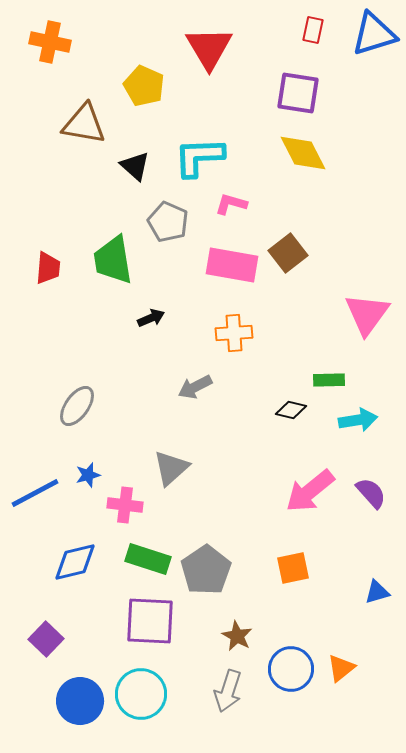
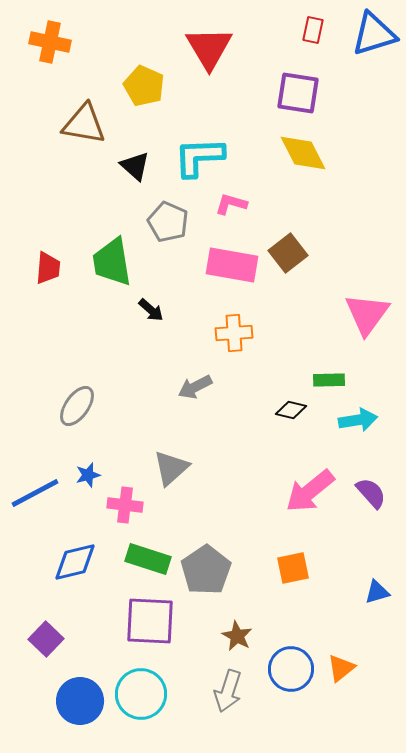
green trapezoid at (113, 260): moved 1 px left, 2 px down
black arrow at (151, 318): moved 8 px up; rotated 64 degrees clockwise
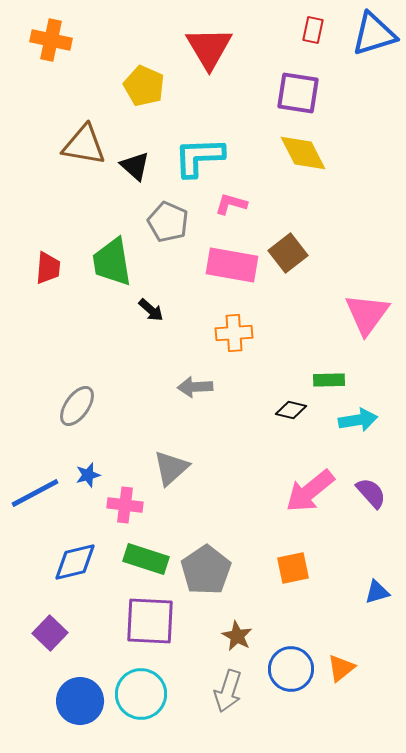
orange cross at (50, 42): moved 1 px right, 2 px up
brown triangle at (84, 124): moved 21 px down
gray arrow at (195, 387): rotated 24 degrees clockwise
green rectangle at (148, 559): moved 2 px left
purple square at (46, 639): moved 4 px right, 6 px up
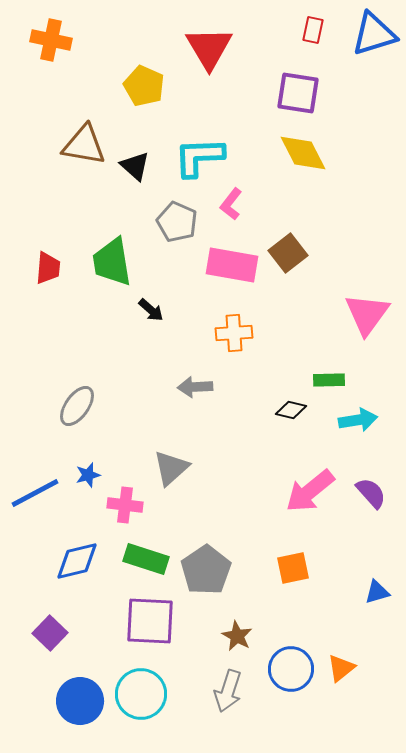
pink L-shape at (231, 204): rotated 68 degrees counterclockwise
gray pentagon at (168, 222): moved 9 px right
blue diamond at (75, 562): moved 2 px right, 1 px up
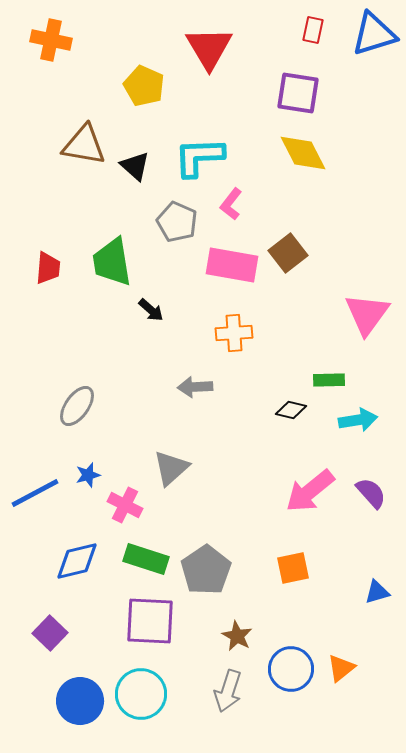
pink cross at (125, 505): rotated 20 degrees clockwise
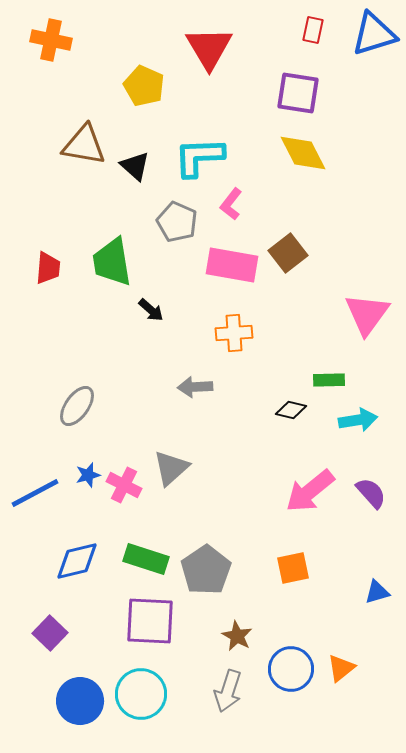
pink cross at (125, 505): moved 1 px left, 20 px up
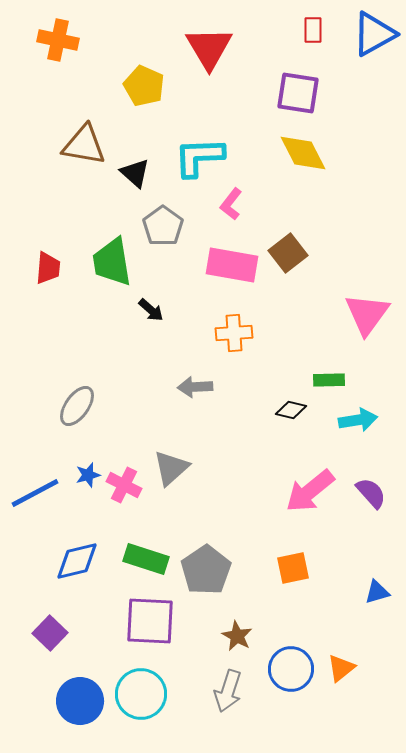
red rectangle at (313, 30): rotated 12 degrees counterclockwise
blue triangle at (374, 34): rotated 12 degrees counterclockwise
orange cross at (51, 40): moved 7 px right
black triangle at (135, 166): moved 7 px down
gray pentagon at (177, 222): moved 14 px left, 4 px down; rotated 12 degrees clockwise
